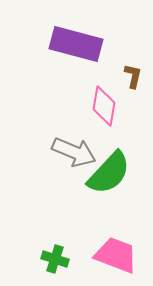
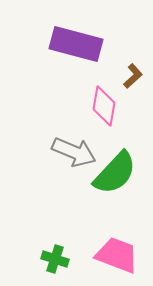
brown L-shape: rotated 35 degrees clockwise
green semicircle: moved 6 px right
pink trapezoid: moved 1 px right
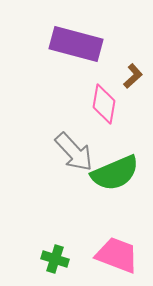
pink diamond: moved 2 px up
gray arrow: rotated 24 degrees clockwise
green semicircle: rotated 24 degrees clockwise
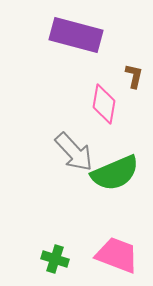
purple rectangle: moved 9 px up
brown L-shape: moved 1 px right; rotated 35 degrees counterclockwise
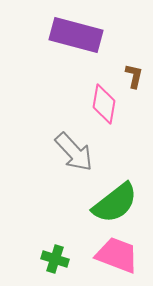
green semicircle: moved 30 px down; rotated 15 degrees counterclockwise
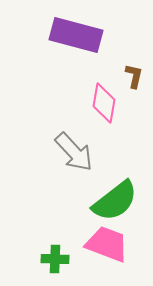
pink diamond: moved 1 px up
green semicircle: moved 2 px up
pink trapezoid: moved 10 px left, 11 px up
green cross: rotated 16 degrees counterclockwise
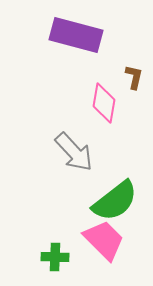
brown L-shape: moved 1 px down
pink trapezoid: moved 3 px left, 4 px up; rotated 24 degrees clockwise
green cross: moved 2 px up
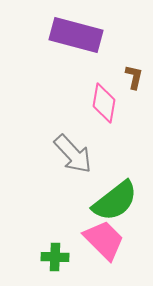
gray arrow: moved 1 px left, 2 px down
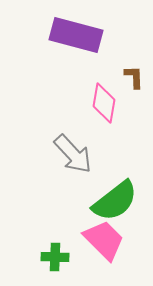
brown L-shape: rotated 15 degrees counterclockwise
